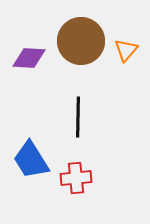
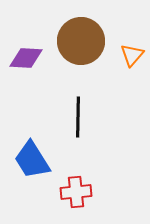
orange triangle: moved 6 px right, 5 px down
purple diamond: moved 3 px left
blue trapezoid: moved 1 px right
red cross: moved 14 px down
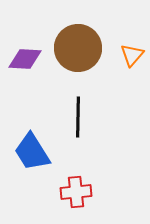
brown circle: moved 3 px left, 7 px down
purple diamond: moved 1 px left, 1 px down
blue trapezoid: moved 8 px up
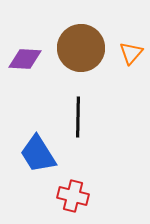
brown circle: moved 3 px right
orange triangle: moved 1 px left, 2 px up
blue trapezoid: moved 6 px right, 2 px down
red cross: moved 3 px left, 4 px down; rotated 20 degrees clockwise
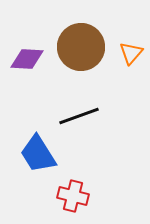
brown circle: moved 1 px up
purple diamond: moved 2 px right
black line: moved 1 px right, 1 px up; rotated 69 degrees clockwise
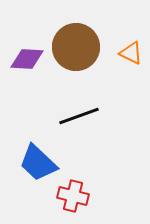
brown circle: moved 5 px left
orange triangle: rotated 45 degrees counterclockwise
blue trapezoid: moved 9 px down; rotated 15 degrees counterclockwise
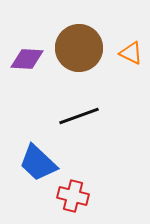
brown circle: moved 3 px right, 1 px down
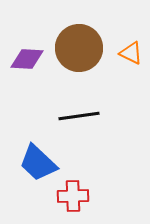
black line: rotated 12 degrees clockwise
red cross: rotated 16 degrees counterclockwise
